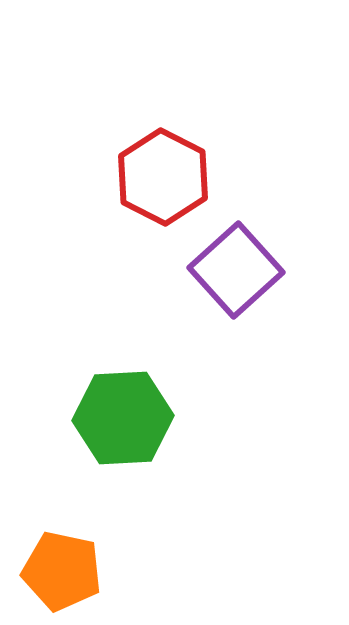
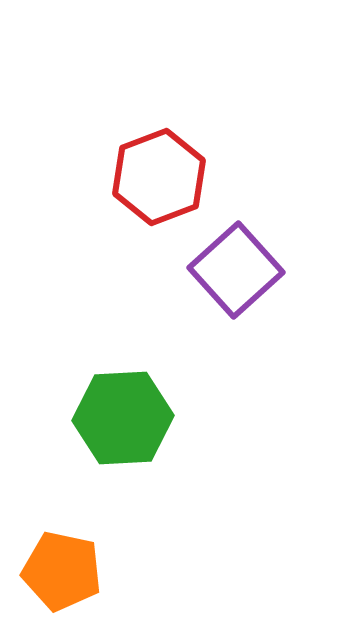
red hexagon: moved 4 px left; rotated 12 degrees clockwise
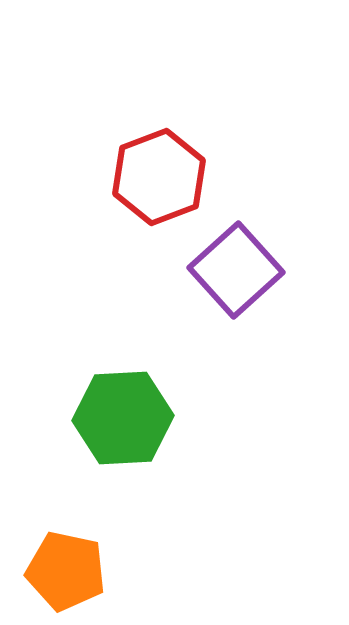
orange pentagon: moved 4 px right
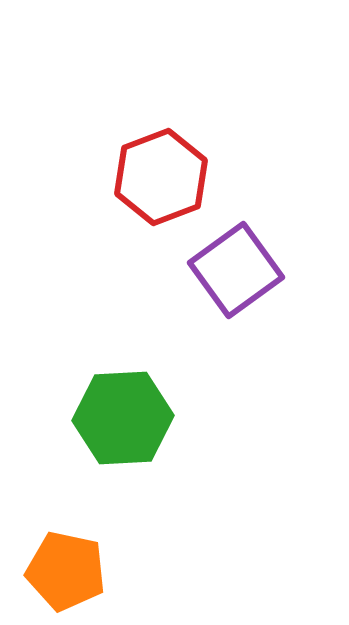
red hexagon: moved 2 px right
purple square: rotated 6 degrees clockwise
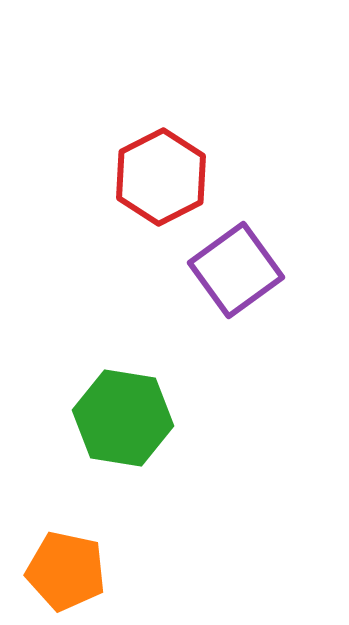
red hexagon: rotated 6 degrees counterclockwise
green hexagon: rotated 12 degrees clockwise
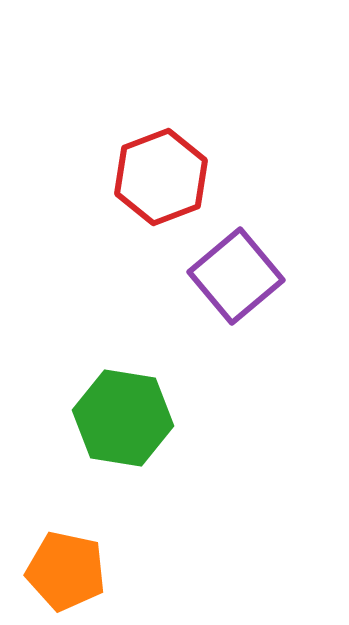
red hexagon: rotated 6 degrees clockwise
purple square: moved 6 px down; rotated 4 degrees counterclockwise
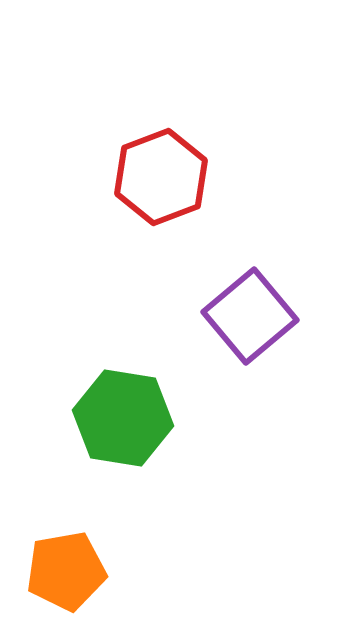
purple square: moved 14 px right, 40 px down
orange pentagon: rotated 22 degrees counterclockwise
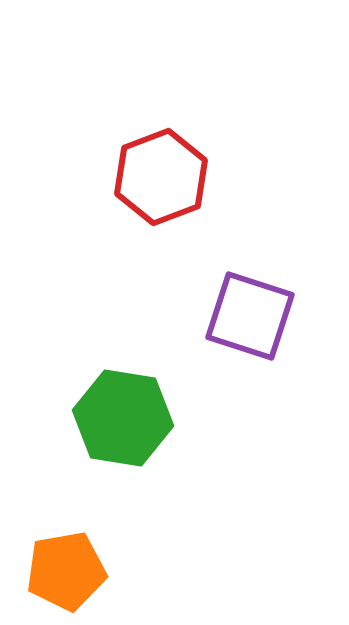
purple square: rotated 32 degrees counterclockwise
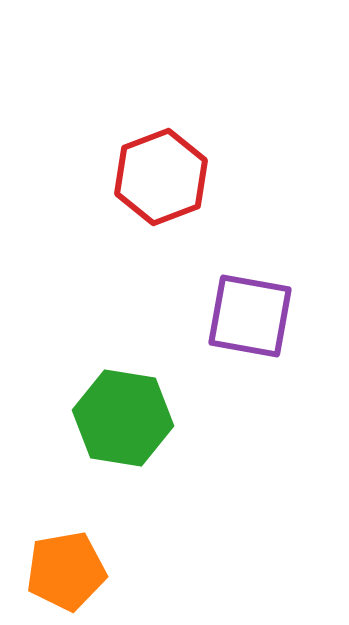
purple square: rotated 8 degrees counterclockwise
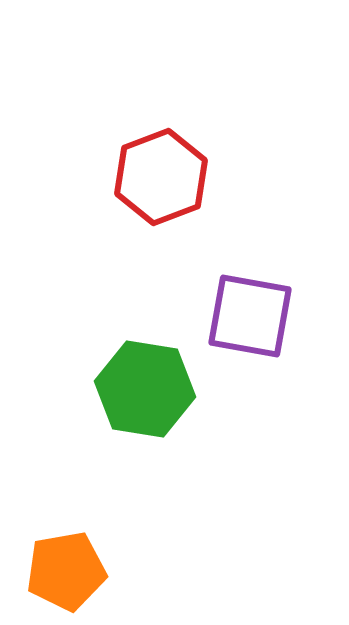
green hexagon: moved 22 px right, 29 px up
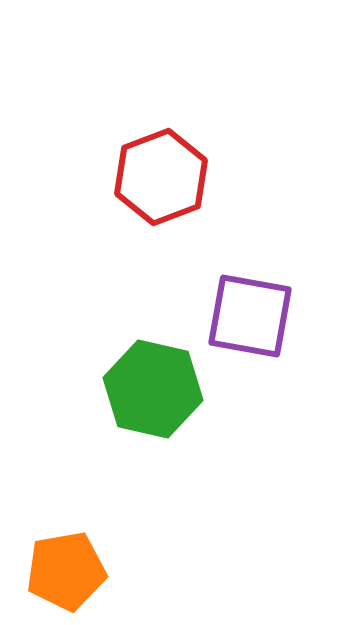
green hexagon: moved 8 px right; rotated 4 degrees clockwise
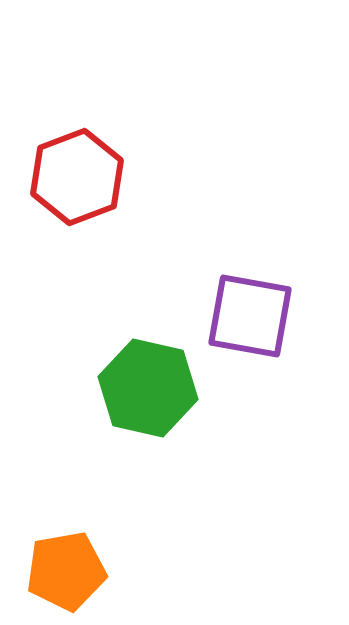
red hexagon: moved 84 px left
green hexagon: moved 5 px left, 1 px up
